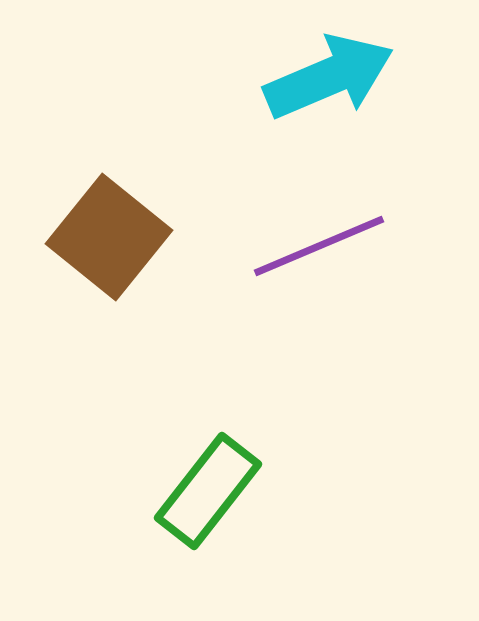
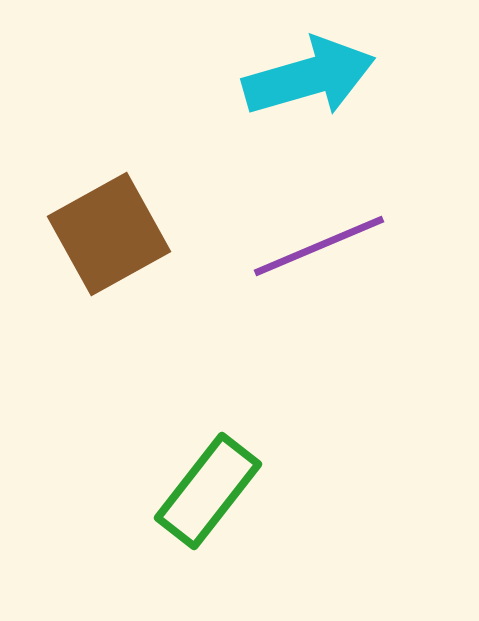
cyan arrow: moved 20 px left; rotated 7 degrees clockwise
brown square: moved 3 px up; rotated 22 degrees clockwise
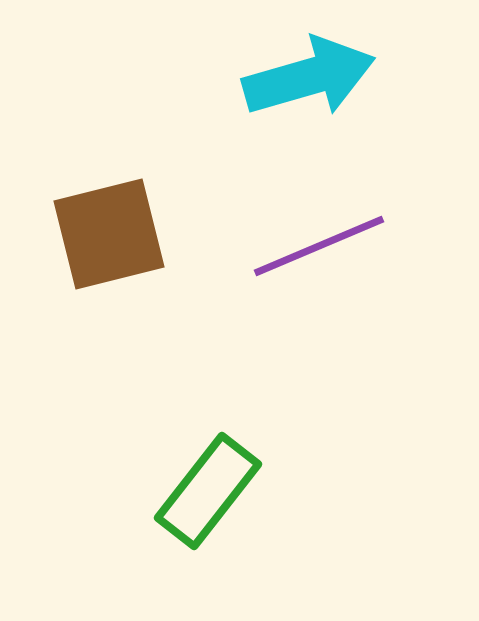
brown square: rotated 15 degrees clockwise
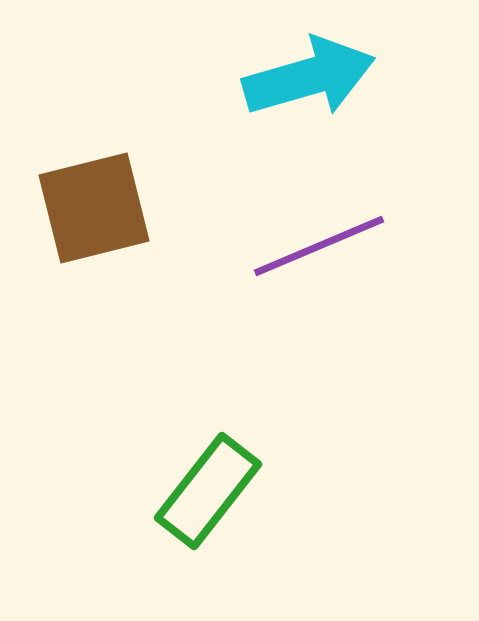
brown square: moved 15 px left, 26 px up
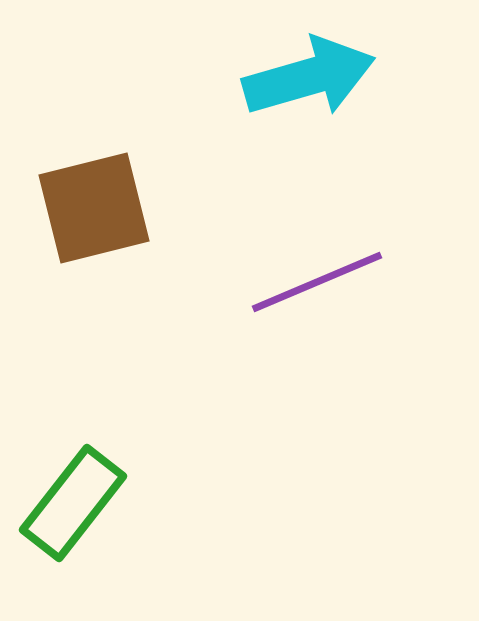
purple line: moved 2 px left, 36 px down
green rectangle: moved 135 px left, 12 px down
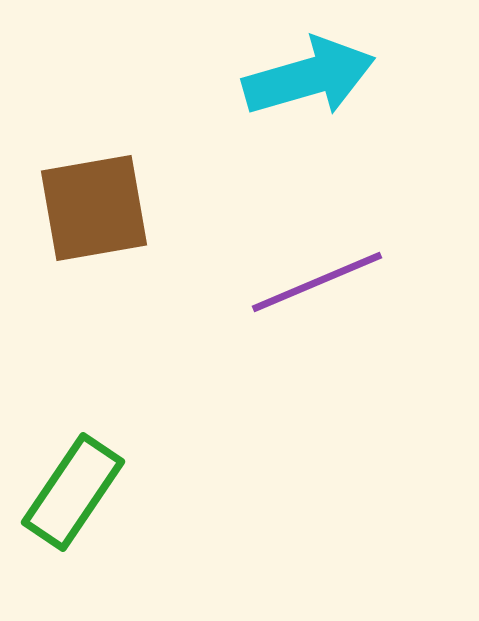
brown square: rotated 4 degrees clockwise
green rectangle: moved 11 px up; rotated 4 degrees counterclockwise
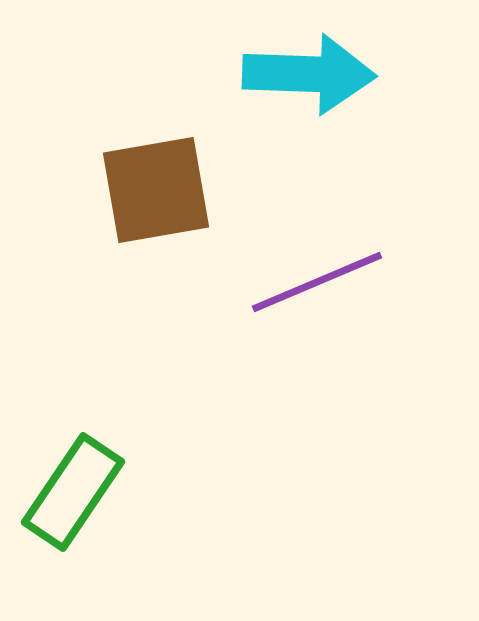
cyan arrow: moved 3 px up; rotated 18 degrees clockwise
brown square: moved 62 px right, 18 px up
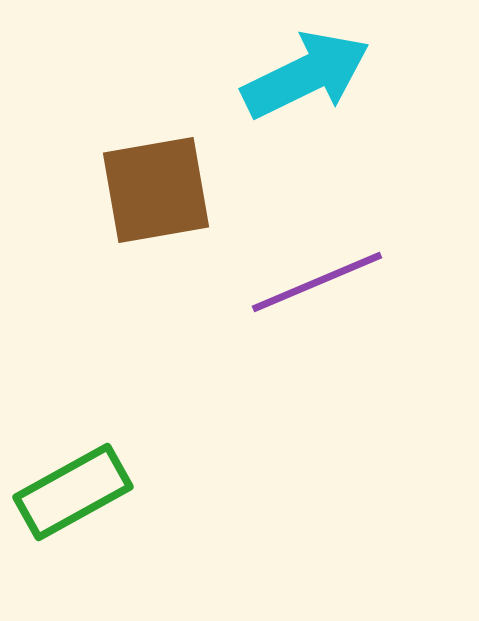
cyan arrow: moved 3 px left, 1 px down; rotated 28 degrees counterclockwise
green rectangle: rotated 27 degrees clockwise
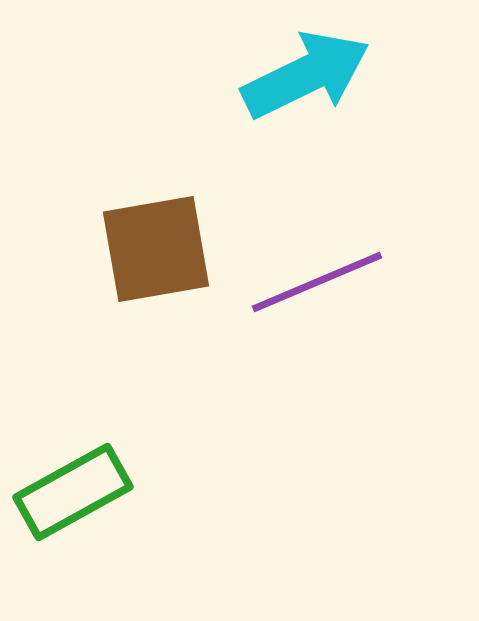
brown square: moved 59 px down
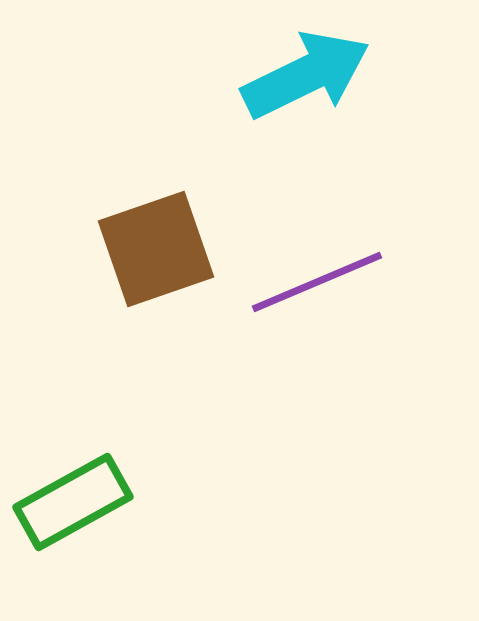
brown square: rotated 9 degrees counterclockwise
green rectangle: moved 10 px down
